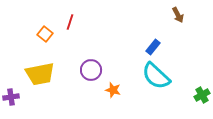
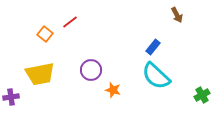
brown arrow: moved 1 px left
red line: rotated 35 degrees clockwise
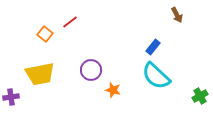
green cross: moved 2 px left, 1 px down
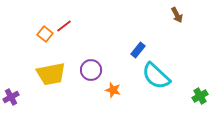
red line: moved 6 px left, 4 px down
blue rectangle: moved 15 px left, 3 px down
yellow trapezoid: moved 11 px right
purple cross: rotated 21 degrees counterclockwise
